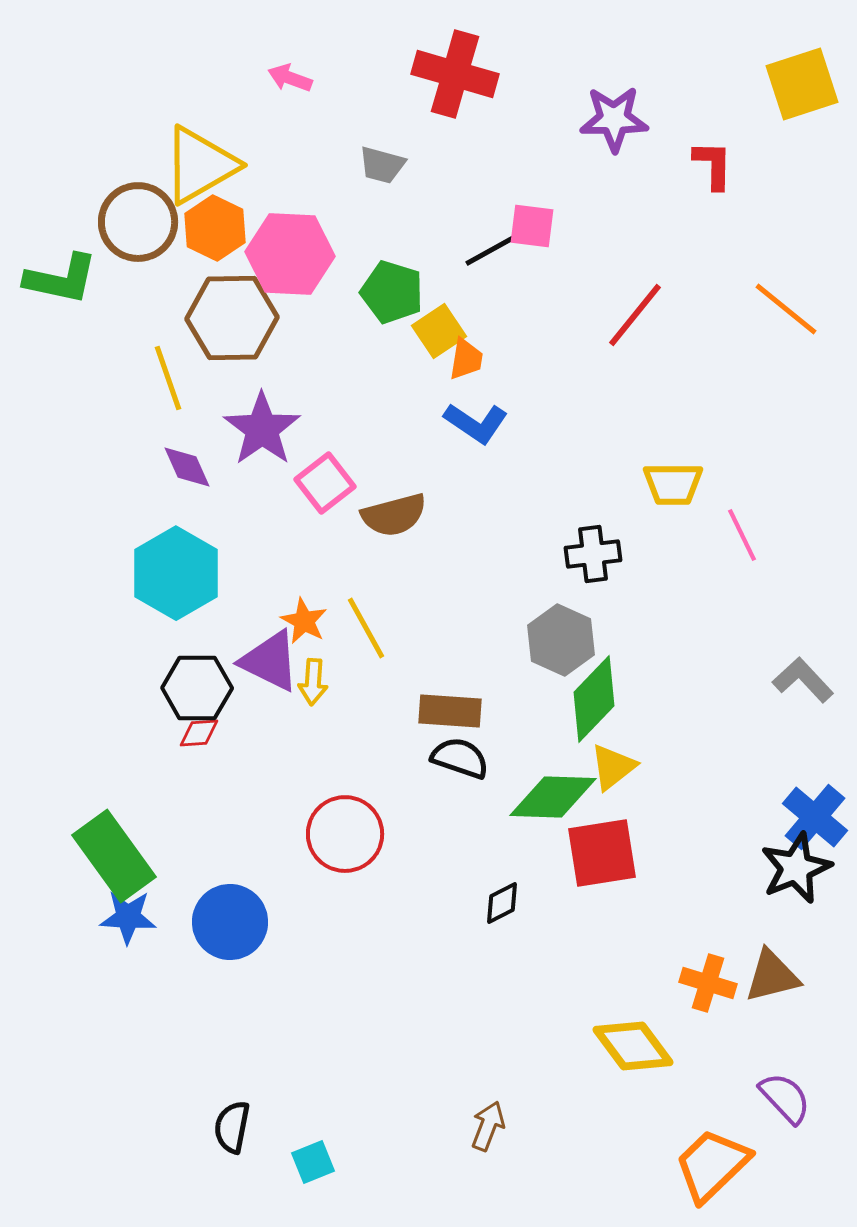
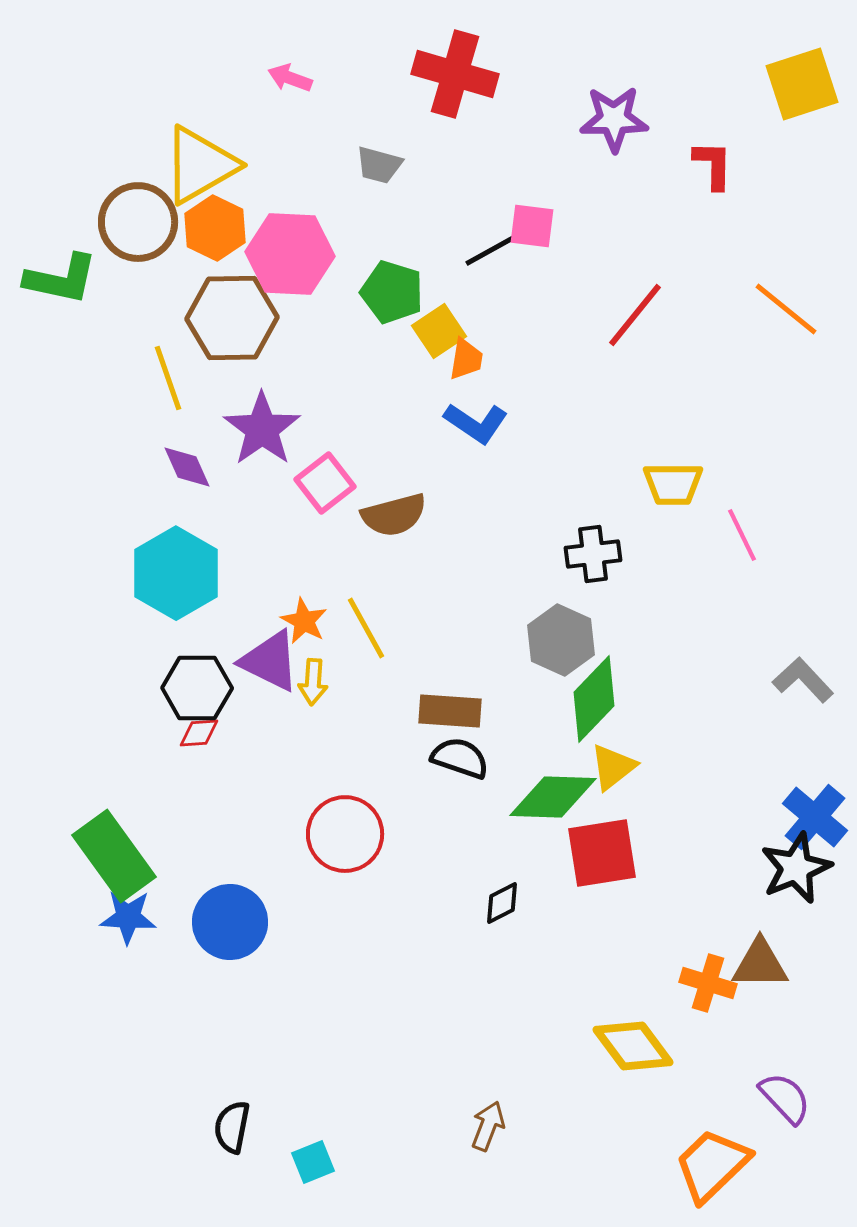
gray trapezoid at (382, 165): moved 3 px left
brown triangle at (772, 976): moved 12 px left, 12 px up; rotated 14 degrees clockwise
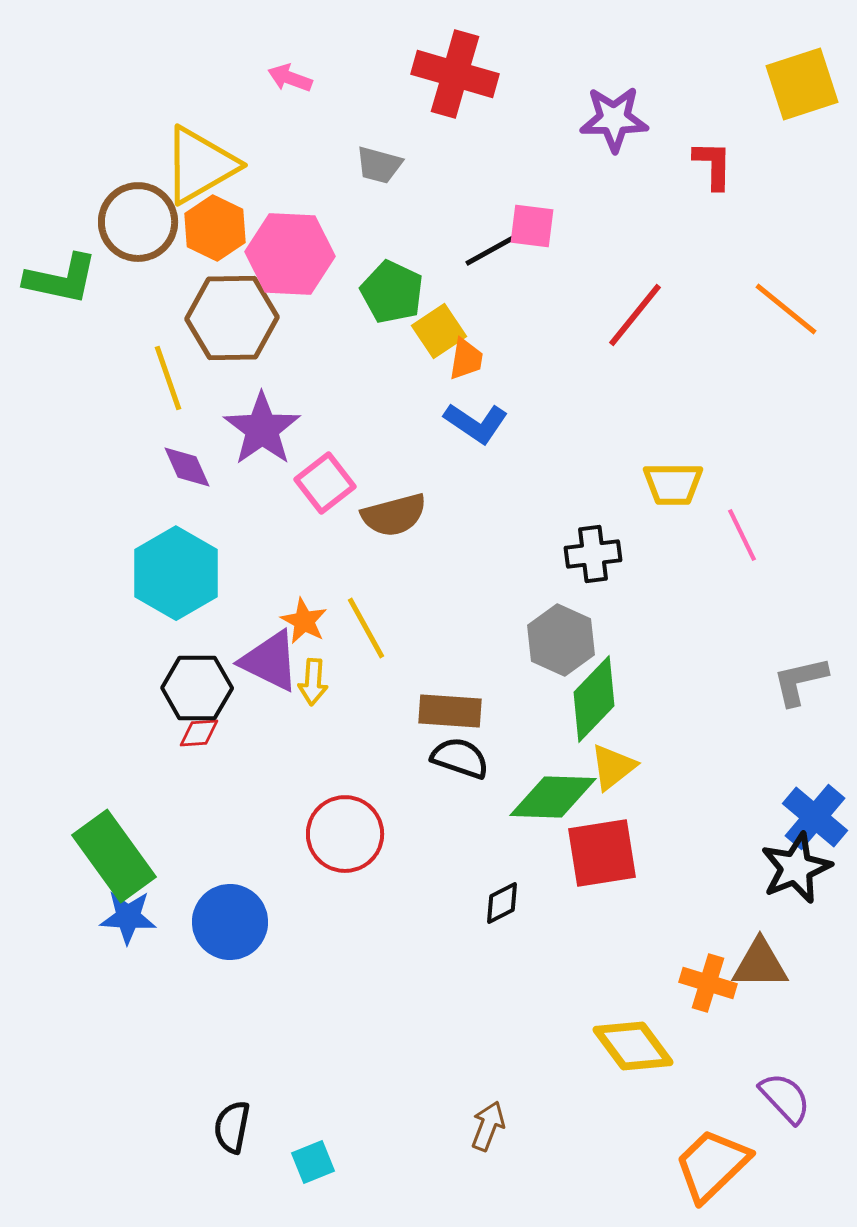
green pentagon at (392, 292): rotated 8 degrees clockwise
gray L-shape at (803, 680): moved 3 px left, 1 px down; rotated 60 degrees counterclockwise
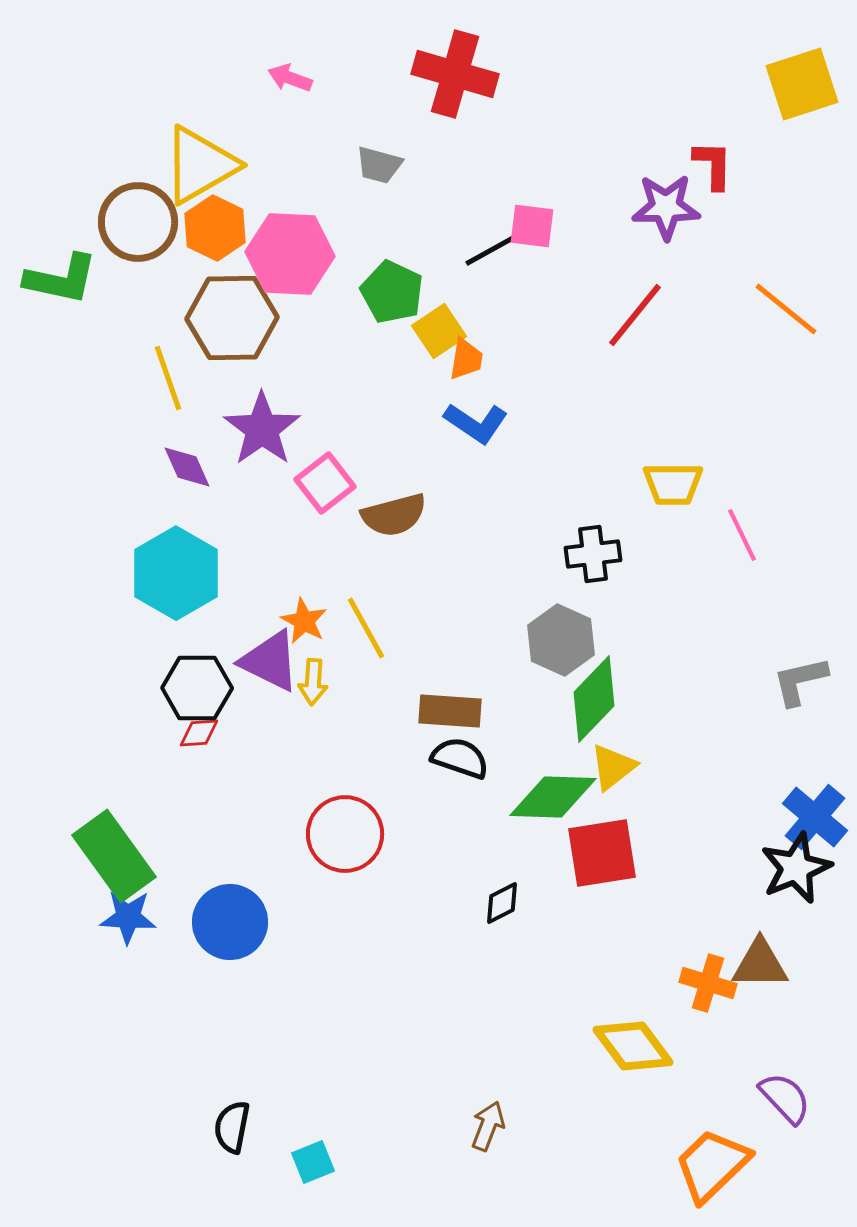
purple star at (614, 119): moved 52 px right, 88 px down
